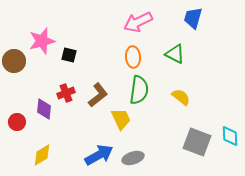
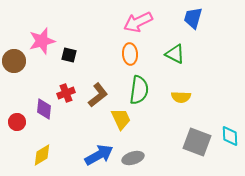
orange ellipse: moved 3 px left, 3 px up
yellow semicircle: rotated 144 degrees clockwise
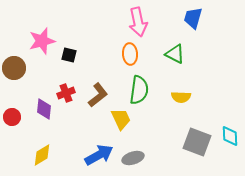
pink arrow: rotated 76 degrees counterclockwise
brown circle: moved 7 px down
red circle: moved 5 px left, 5 px up
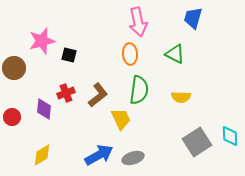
gray square: rotated 36 degrees clockwise
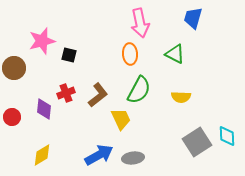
pink arrow: moved 2 px right, 1 px down
green semicircle: rotated 20 degrees clockwise
cyan diamond: moved 3 px left
gray ellipse: rotated 10 degrees clockwise
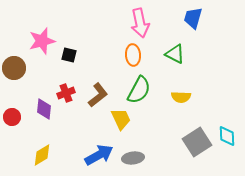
orange ellipse: moved 3 px right, 1 px down
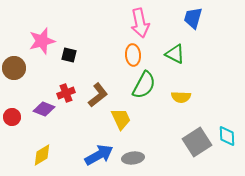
green semicircle: moved 5 px right, 5 px up
purple diamond: rotated 75 degrees counterclockwise
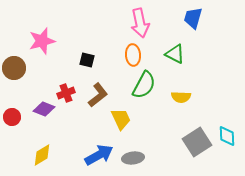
black square: moved 18 px right, 5 px down
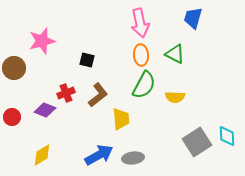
orange ellipse: moved 8 px right
yellow semicircle: moved 6 px left
purple diamond: moved 1 px right, 1 px down
yellow trapezoid: rotated 20 degrees clockwise
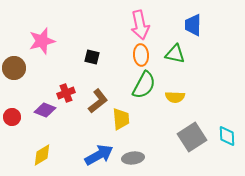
blue trapezoid: moved 7 px down; rotated 15 degrees counterclockwise
pink arrow: moved 2 px down
green triangle: rotated 15 degrees counterclockwise
black square: moved 5 px right, 3 px up
brown L-shape: moved 6 px down
gray square: moved 5 px left, 5 px up
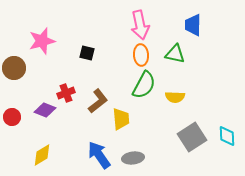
black square: moved 5 px left, 4 px up
blue arrow: rotated 96 degrees counterclockwise
